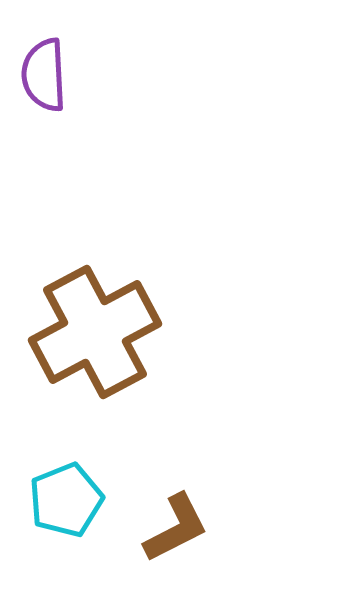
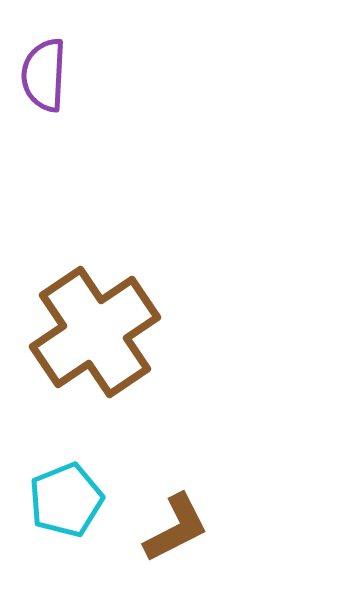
purple semicircle: rotated 6 degrees clockwise
brown cross: rotated 6 degrees counterclockwise
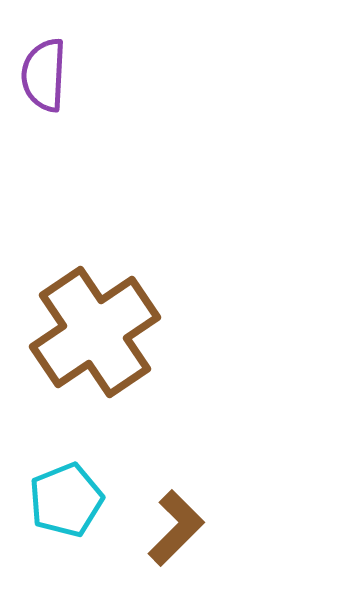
brown L-shape: rotated 18 degrees counterclockwise
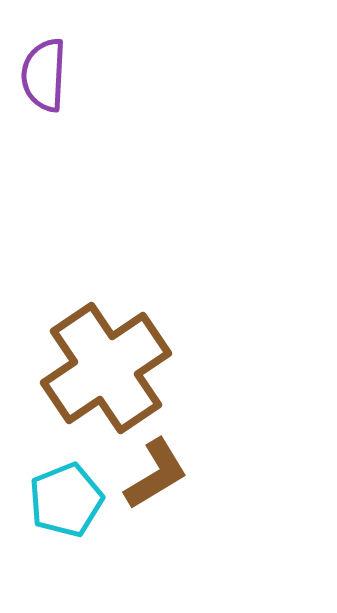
brown cross: moved 11 px right, 36 px down
brown L-shape: moved 20 px left, 54 px up; rotated 14 degrees clockwise
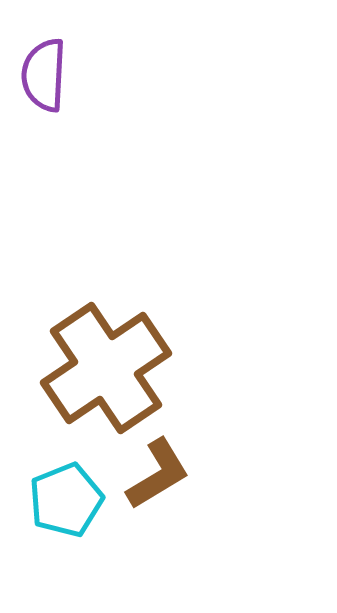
brown L-shape: moved 2 px right
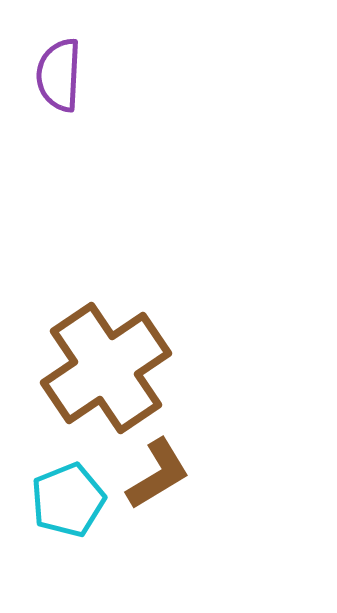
purple semicircle: moved 15 px right
cyan pentagon: moved 2 px right
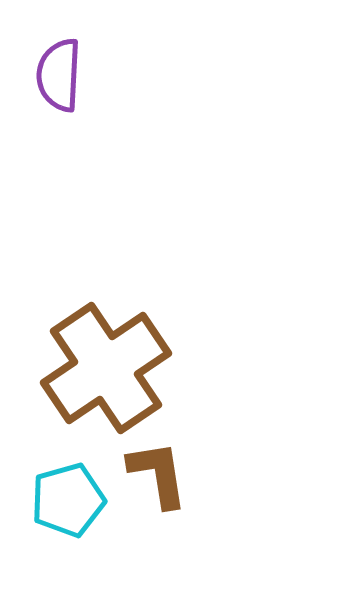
brown L-shape: rotated 68 degrees counterclockwise
cyan pentagon: rotated 6 degrees clockwise
